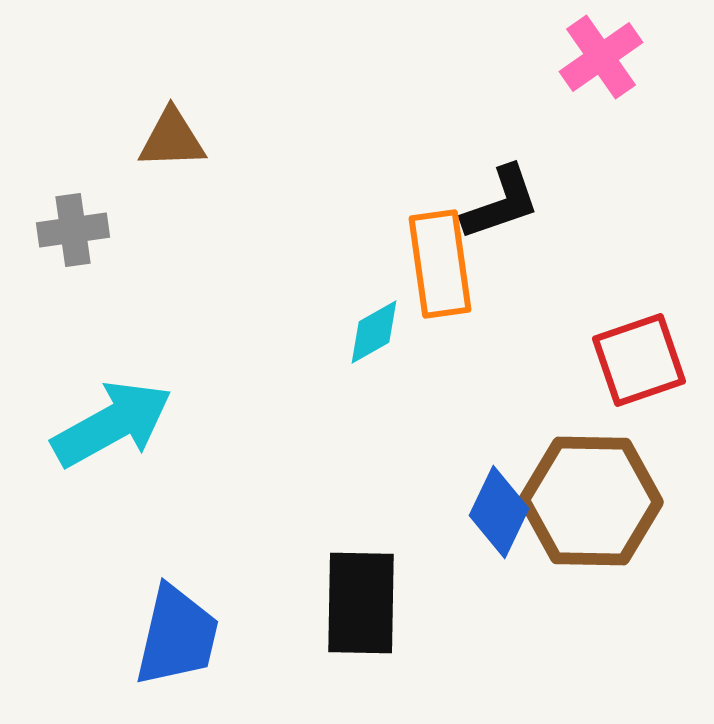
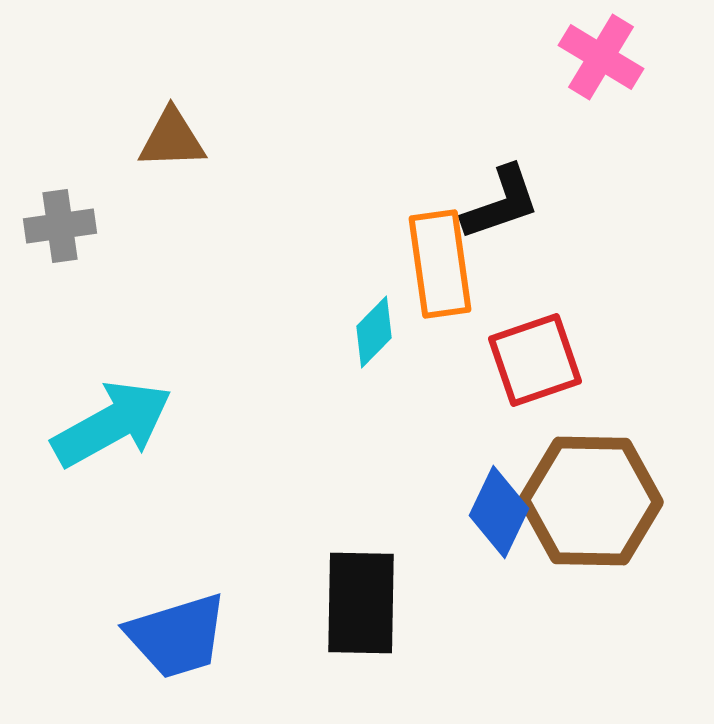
pink cross: rotated 24 degrees counterclockwise
gray cross: moved 13 px left, 4 px up
cyan diamond: rotated 16 degrees counterclockwise
red square: moved 104 px left
blue trapezoid: rotated 60 degrees clockwise
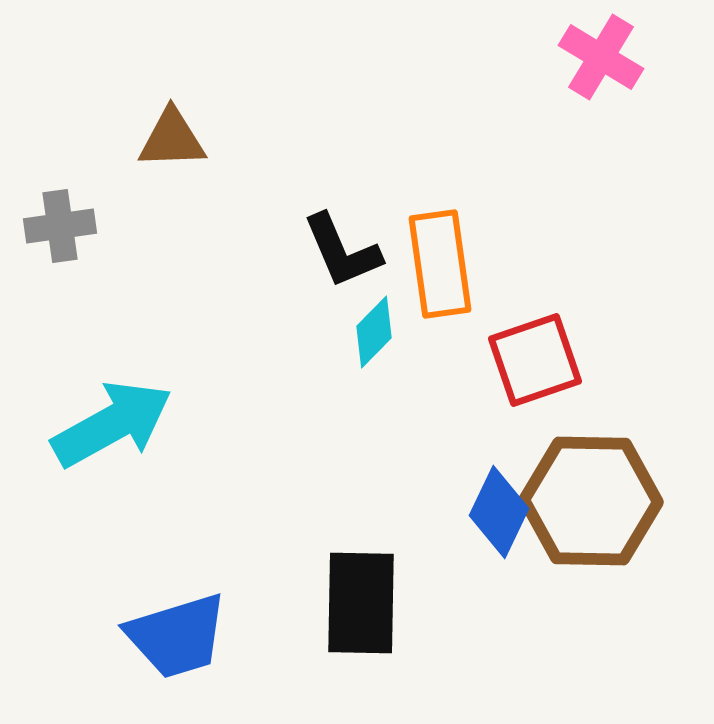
black L-shape: moved 159 px left, 48 px down; rotated 86 degrees clockwise
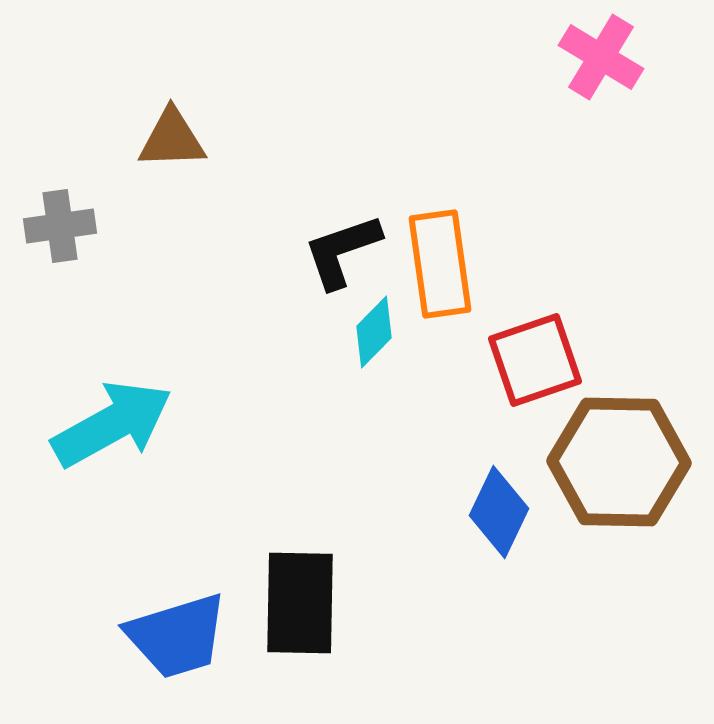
black L-shape: rotated 94 degrees clockwise
brown hexagon: moved 28 px right, 39 px up
black rectangle: moved 61 px left
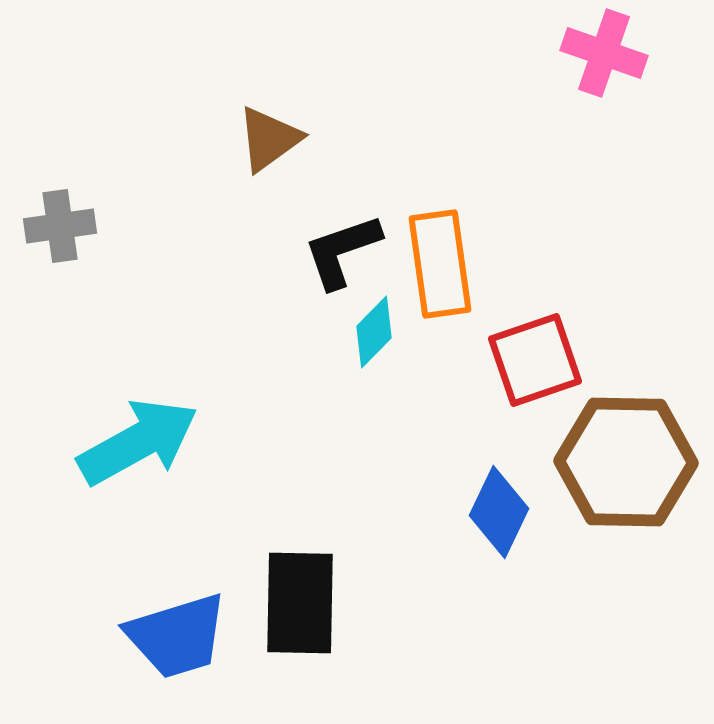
pink cross: moved 3 px right, 4 px up; rotated 12 degrees counterclockwise
brown triangle: moved 97 px right; rotated 34 degrees counterclockwise
cyan arrow: moved 26 px right, 18 px down
brown hexagon: moved 7 px right
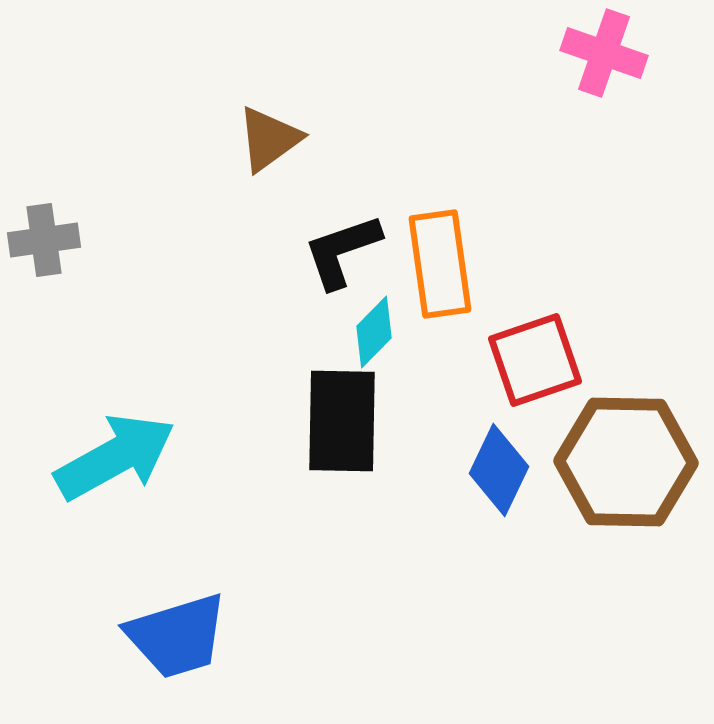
gray cross: moved 16 px left, 14 px down
cyan arrow: moved 23 px left, 15 px down
blue diamond: moved 42 px up
black rectangle: moved 42 px right, 182 px up
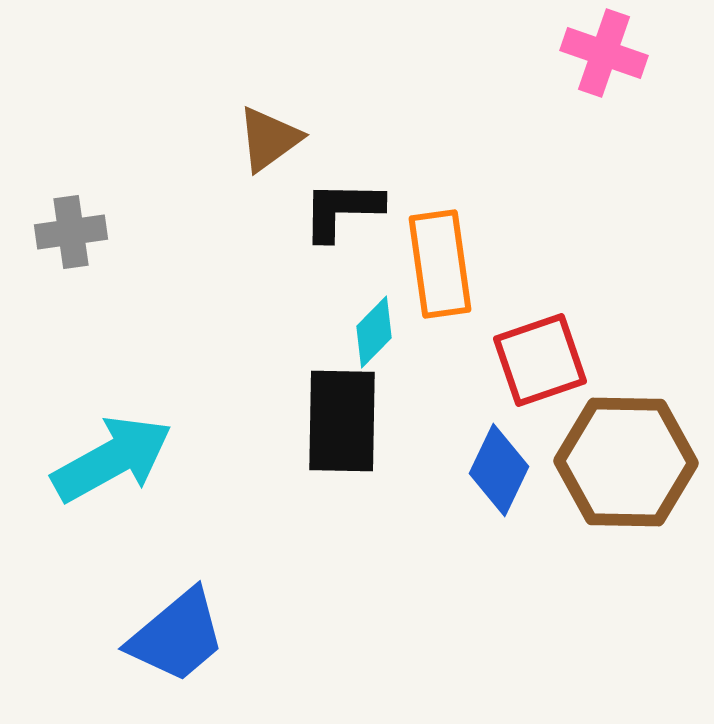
gray cross: moved 27 px right, 8 px up
black L-shape: moved 41 px up; rotated 20 degrees clockwise
red square: moved 5 px right
cyan arrow: moved 3 px left, 2 px down
blue trapezoid: rotated 23 degrees counterclockwise
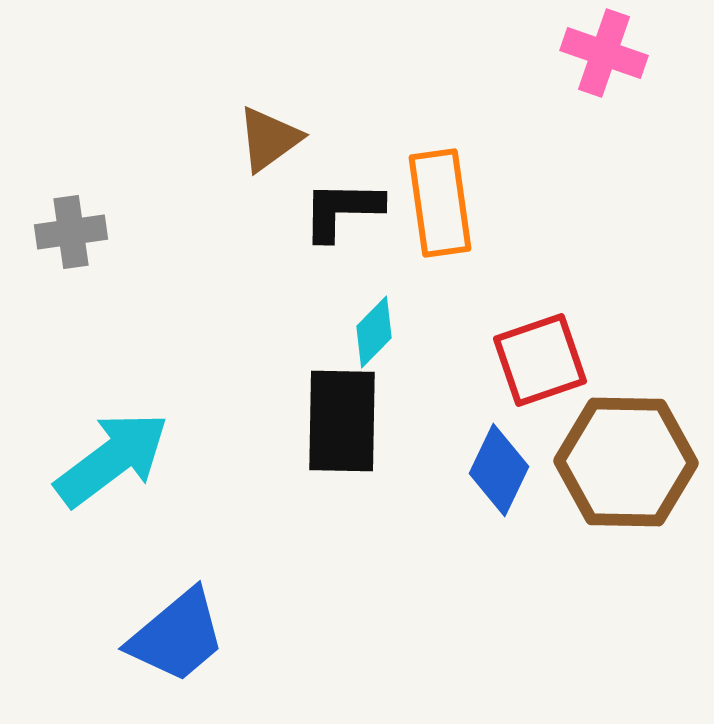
orange rectangle: moved 61 px up
cyan arrow: rotated 8 degrees counterclockwise
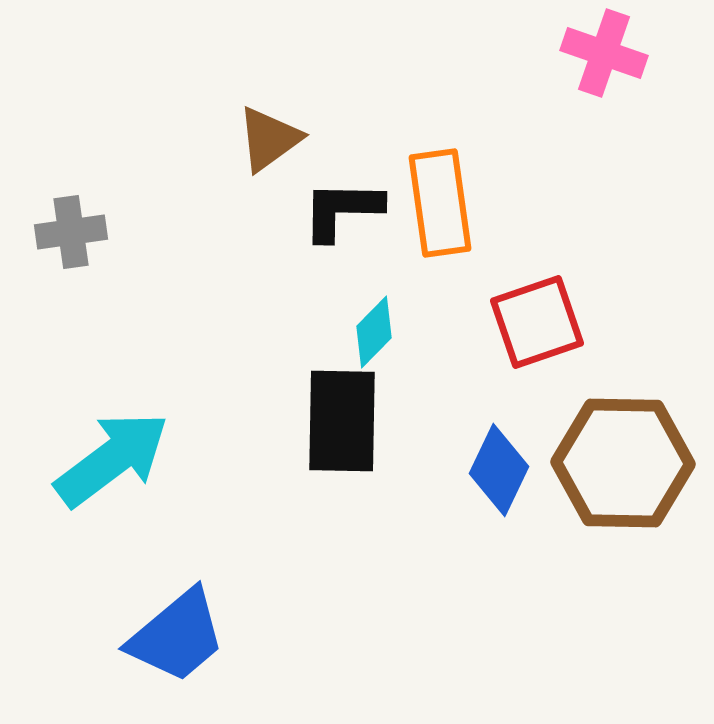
red square: moved 3 px left, 38 px up
brown hexagon: moved 3 px left, 1 px down
